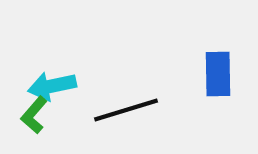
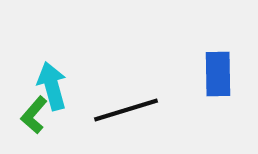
cyan arrow: rotated 87 degrees clockwise
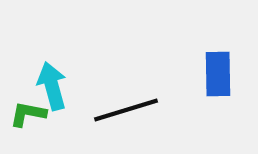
green L-shape: moved 6 px left, 1 px up; rotated 60 degrees clockwise
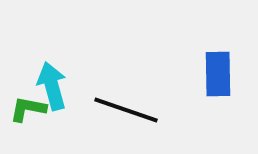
black line: rotated 36 degrees clockwise
green L-shape: moved 5 px up
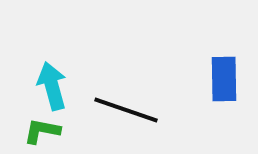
blue rectangle: moved 6 px right, 5 px down
green L-shape: moved 14 px right, 22 px down
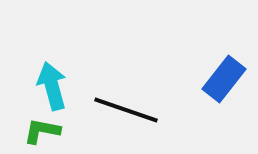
blue rectangle: rotated 39 degrees clockwise
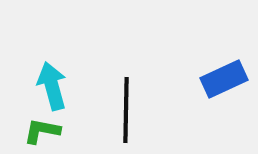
blue rectangle: rotated 27 degrees clockwise
black line: rotated 72 degrees clockwise
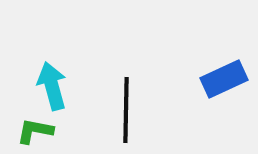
green L-shape: moved 7 px left
